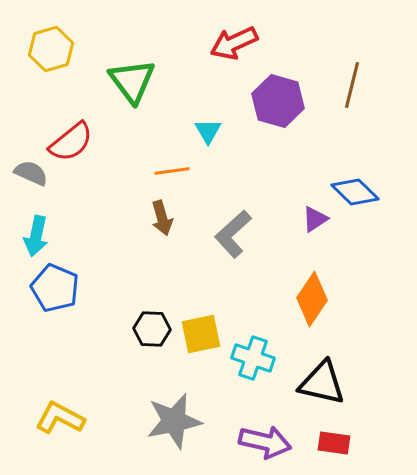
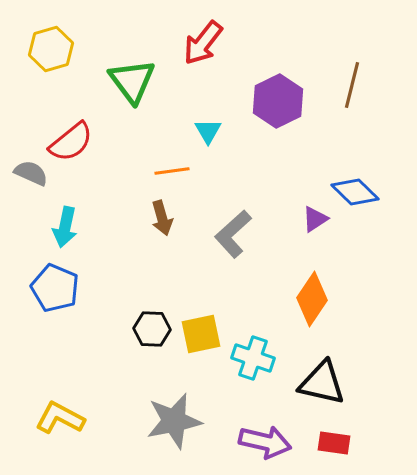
red arrow: moved 31 px left; rotated 27 degrees counterclockwise
purple hexagon: rotated 18 degrees clockwise
cyan arrow: moved 29 px right, 9 px up
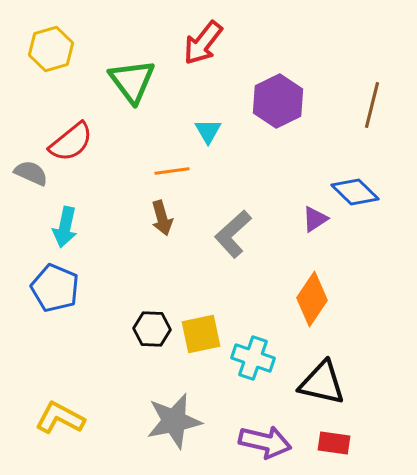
brown line: moved 20 px right, 20 px down
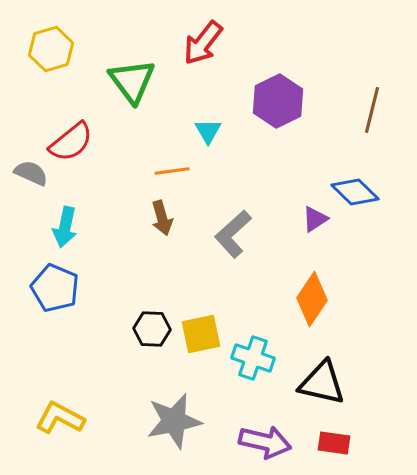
brown line: moved 5 px down
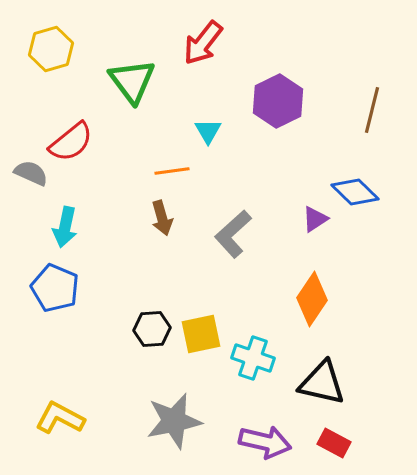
black hexagon: rotated 6 degrees counterclockwise
red rectangle: rotated 20 degrees clockwise
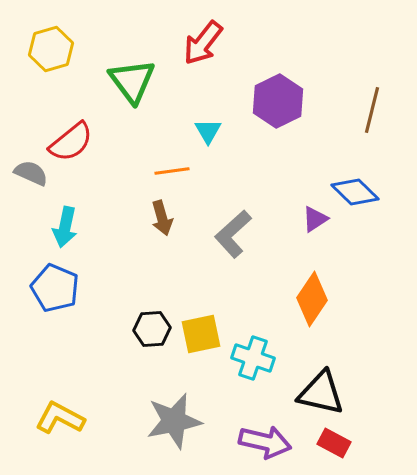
black triangle: moved 1 px left, 10 px down
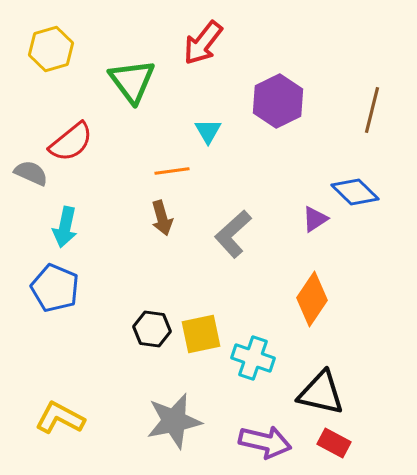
black hexagon: rotated 12 degrees clockwise
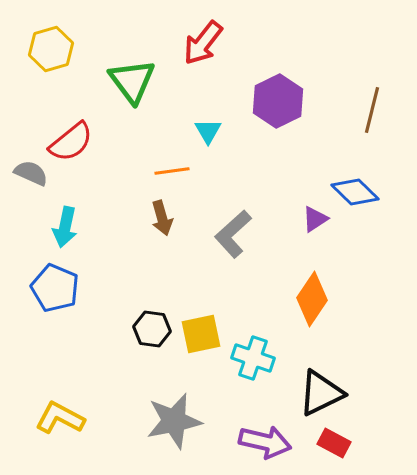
black triangle: rotated 39 degrees counterclockwise
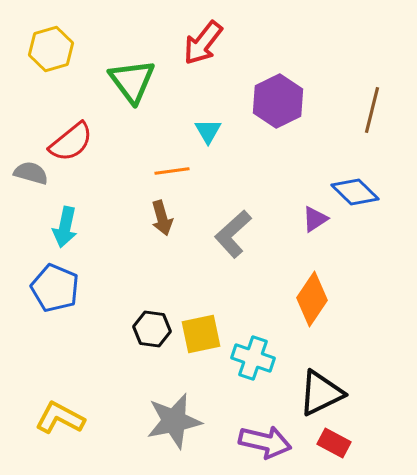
gray semicircle: rotated 8 degrees counterclockwise
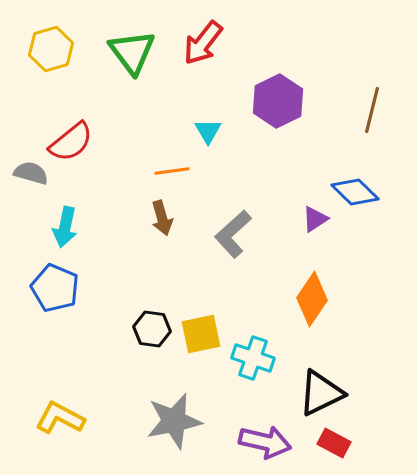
green triangle: moved 29 px up
